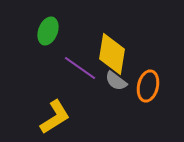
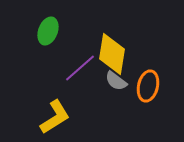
purple line: rotated 76 degrees counterclockwise
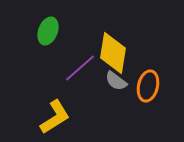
yellow diamond: moved 1 px right, 1 px up
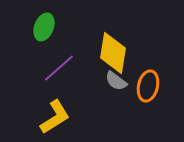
green ellipse: moved 4 px left, 4 px up
purple line: moved 21 px left
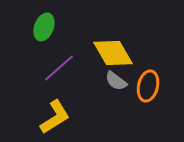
yellow diamond: rotated 39 degrees counterclockwise
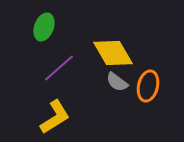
gray semicircle: moved 1 px right, 1 px down
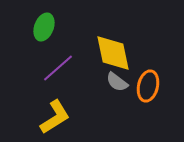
yellow diamond: rotated 18 degrees clockwise
purple line: moved 1 px left
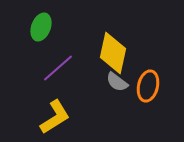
green ellipse: moved 3 px left
yellow diamond: rotated 24 degrees clockwise
